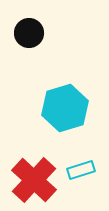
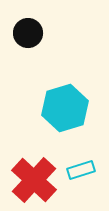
black circle: moved 1 px left
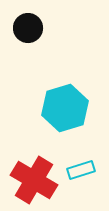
black circle: moved 5 px up
red cross: rotated 12 degrees counterclockwise
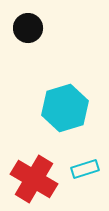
cyan rectangle: moved 4 px right, 1 px up
red cross: moved 1 px up
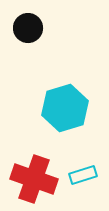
cyan rectangle: moved 2 px left, 6 px down
red cross: rotated 12 degrees counterclockwise
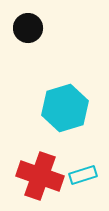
red cross: moved 6 px right, 3 px up
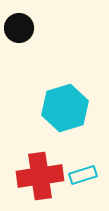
black circle: moved 9 px left
red cross: rotated 27 degrees counterclockwise
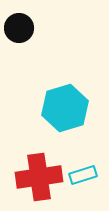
red cross: moved 1 px left, 1 px down
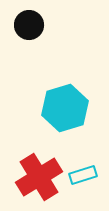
black circle: moved 10 px right, 3 px up
red cross: rotated 24 degrees counterclockwise
